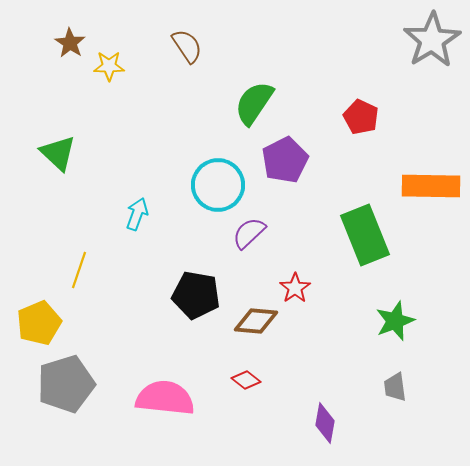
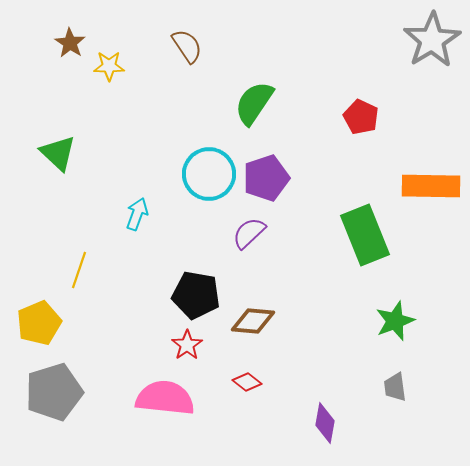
purple pentagon: moved 19 px left, 18 px down; rotated 9 degrees clockwise
cyan circle: moved 9 px left, 11 px up
red star: moved 108 px left, 57 px down
brown diamond: moved 3 px left
red diamond: moved 1 px right, 2 px down
gray pentagon: moved 12 px left, 8 px down
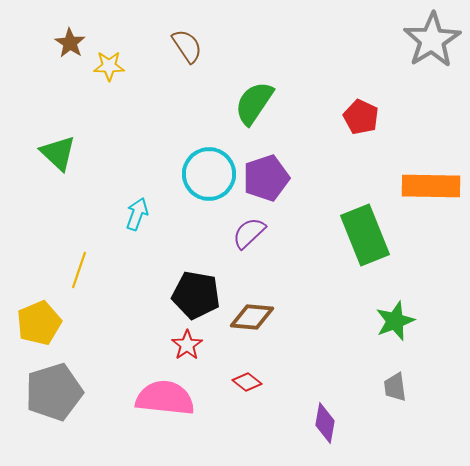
brown diamond: moved 1 px left, 4 px up
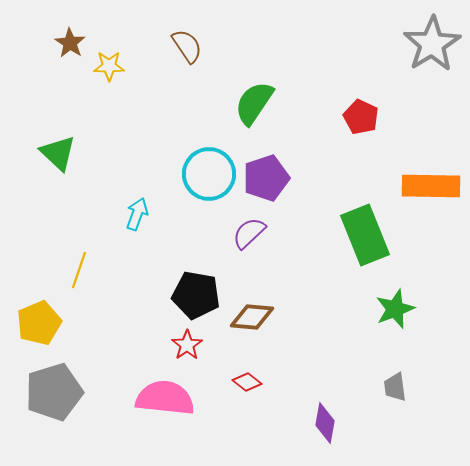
gray star: moved 4 px down
green star: moved 12 px up
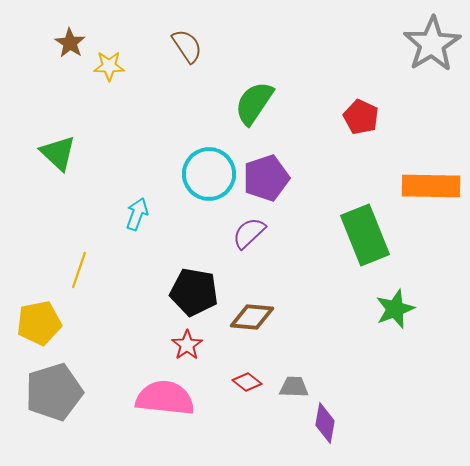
black pentagon: moved 2 px left, 3 px up
yellow pentagon: rotated 12 degrees clockwise
gray trapezoid: moved 101 px left; rotated 100 degrees clockwise
